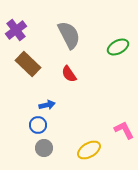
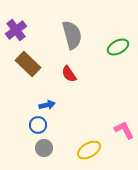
gray semicircle: moved 3 px right; rotated 12 degrees clockwise
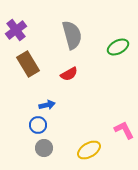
brown rectangle: rotated 15 degrees clockwise
red semicircle: rotated 84 degrees counterclockwise
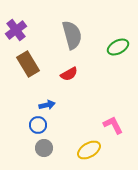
pink L-shape: moved 11 px left, 5 px up
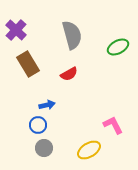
purple cross: rotated 10 degrees counterclockwise
